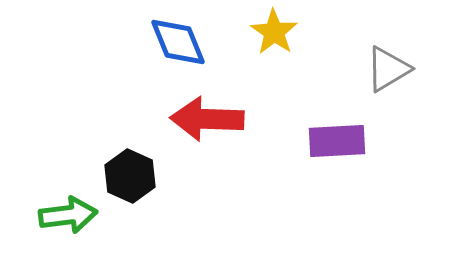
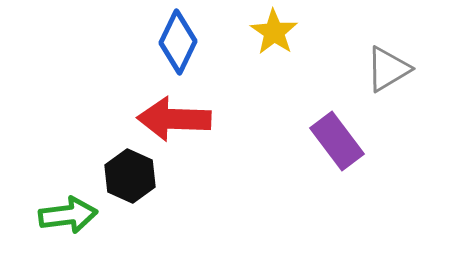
blue diamond: rotated 48 degrees clockwise
red arrow: moved 33 px left
purple rectangle: rotated 56 degrees clockwise
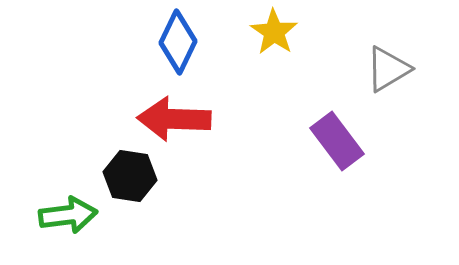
black hexagon: rotated 15 degrees counterclockwise
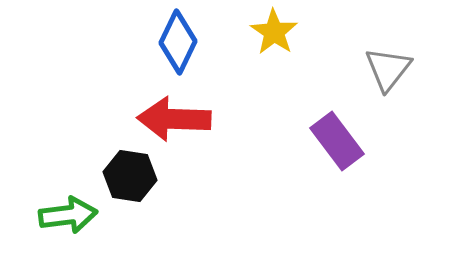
gray triangle: rotated 21 degrees counterclockwise
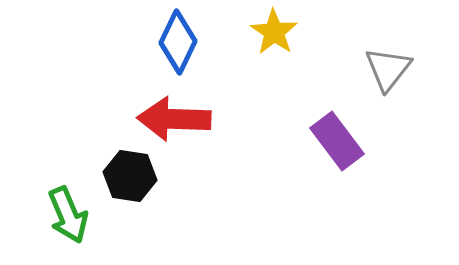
green arrow: rotated 74 degrees clockwise
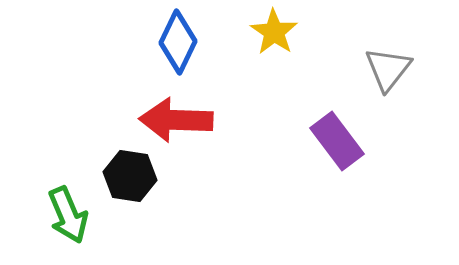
red arrow: moved 2 px right, 1 px down
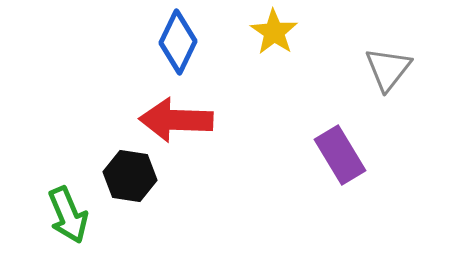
purple rectangle: moved 3 px right, 14 px down; rotated 6 degrees clockwise
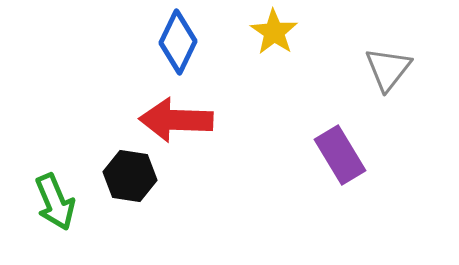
green arrow: moved 13 px left, 13 px up
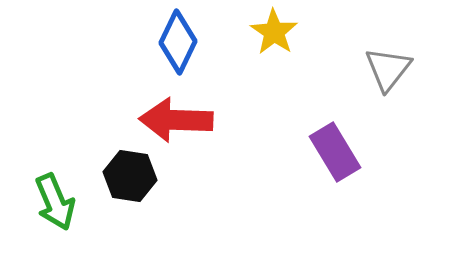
purple rectangle: moved 5 px left, 3 px up
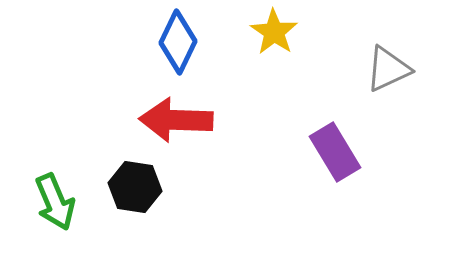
gray triangle: rotated 27 degrees clockwise
black hexagon: moved 5 px right, 11 px down
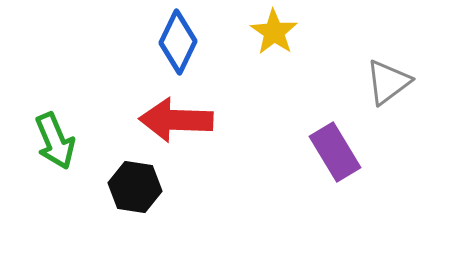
gray triangle: moved 13 px down; rotated 12 degrees counterclockwise
green arrow: moved 61 px up
